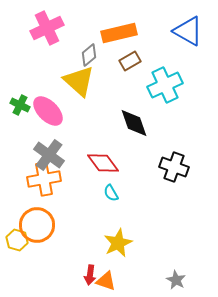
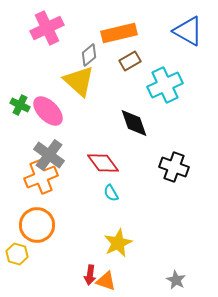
orange cross: moved 3 px left, 2 px up; rotated 12 degrees counterclockwise
yellow hexagon: moved 14 px down
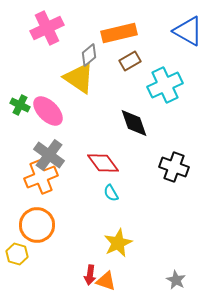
yellow triangle: moved 3 px up; rotated 8 degrees counterclockwise
